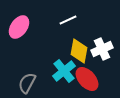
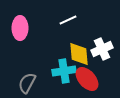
pink ellipse: moved 1 px right, 1 px down; rotated 35 degrees counterclockwise
yellow diamond: moved 3 px down; rotated 15 degrees counterclockwise
cyan cross: rotated 30 degrees clockwise
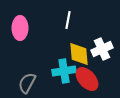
white line: rotated 54 degrees counterclockwise
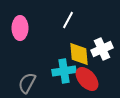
white line: rotated 18 degrees clockwise
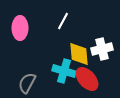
white line: moved 5 px left, 1 px down
white cross: rotated 10 degrees clockwise
cyan cross: rotated 25 degrees clockwise
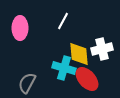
cyan cross: moved 3 px up
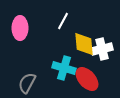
yellow diamond: moved 5 px right, 10 px up
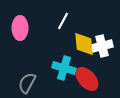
white cross: moved 3 px up
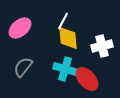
pink ellipse: rotated 50 degrees clockwise
yellow diamond: moved 16 px left, 6 px up
cyan cross: moved 1 px right, 1 px down
gray semicircle: moved 4 px left, 16 px up; rotated 10 degrees clockwise
